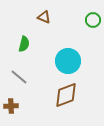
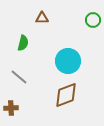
brown triangle: moved 2 px left, 1 px down; rotated 24 degrees counterclockwise
green semicircle: moved 1 px left, 1 px up
brown cross: moved 2 px down
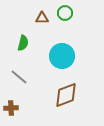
green circle: moved 28 px left, 7 px up
cyan circle: moved 6 px left, 5 px up
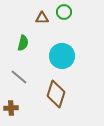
green circle: moved 1 px left, 1 px up
brown diamond: moved 10 px left, 1 px up; rotated 52 degrees counterclockwise
